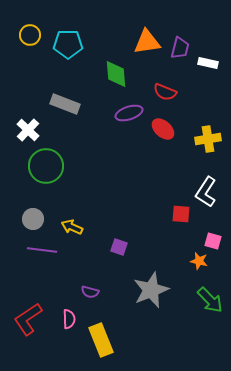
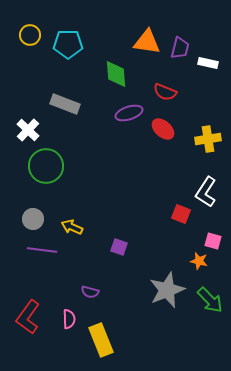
orange triangle: rotated 16 degrees clockwise
red square: rotated 18 degrees clockwise
gray star: moved 16 px right
red L-shape: moved 2 px up; rotated 20 degrees counterclockwise
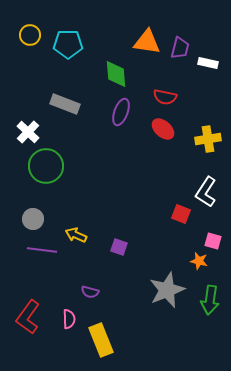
red semicircle: moved 5 px down; rotated 10 degrees counterclockwise
purple ellipse: moved 8 px left, 1 px up; rotated 52 degrees counterclockwise
white cross: moved 2 px down
yellow arrow: moved 4 px right, 8 px down
green arrow: rotated 52 degrees clockwise
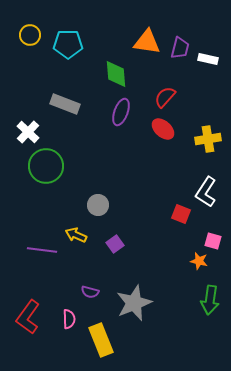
white rectangle: moved 4 px up
red semicircle: rotated 120 degrees clockwise
gray circle: moved 65 px right, 14 px up
purple square: moved 4 px left, 3 px up; rotated 36 degrees clockwise
gray star: moved 33 px left, 13 px down
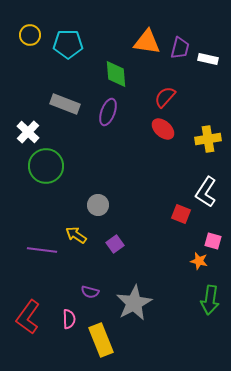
purple ellipse: moved 13 px left
yellow arrow: rotated 10 degrees clockwise
gray star: rotated 6 degrees counterclockwise
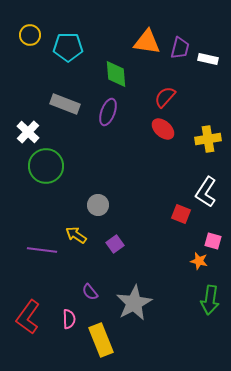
cyan pentagon: moved 3 px down
purple semicircle: rotated 36 degrees clockwise
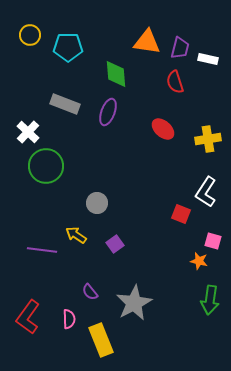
red semicircle: moved 10 px right, 15 px up; rotated 60 degrees counterclockwise
gray circle: moved 1 px left, 2 px up
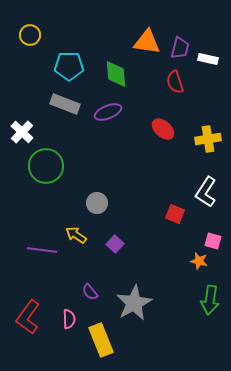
cyan pentagon: moved 1 px right, 19 px down
purple ellipse: rotated 48 degrees clockwise
white cross: moved 6 px left
red square: moved 6 px left
purple square: rotated 12 degrees counterclockwise
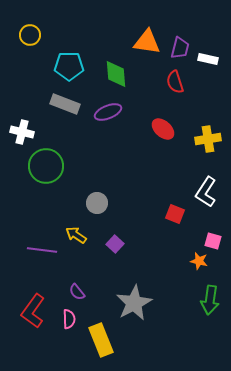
white cross: rotated 30 degrees counterclockwise
purple semicircle: moved 13 px left
red L-shape: moved 5 px right, 6 px up
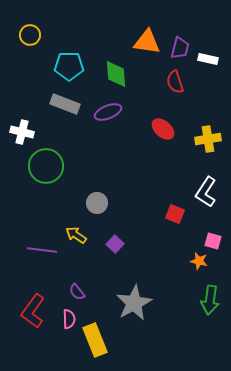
yellow rectangle: moved 6 px left
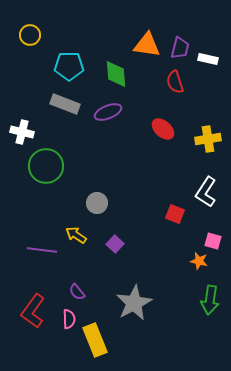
orange triangle: moved 3 px down
